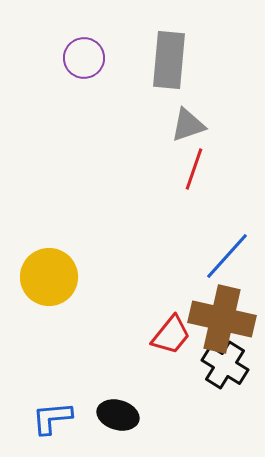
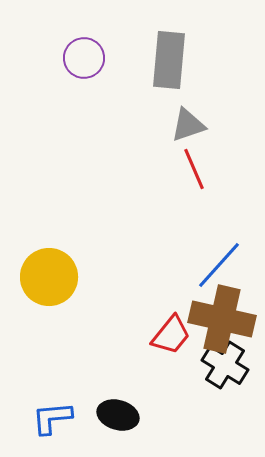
red line: rotated 42 degrees counterclockwise
blue line: moved 8 px left, 9 px down
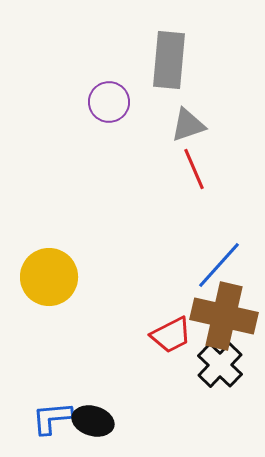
purple circle: moved 25 px right, 44 px down
brown cross: moved 2 px right, 3 px up
red trapezoid: rotated 24 degrees clockwise
black cross: moved 5 px left; rotated 12 degrees clockwise
black ellipse: moved 25 px left, 6 px down
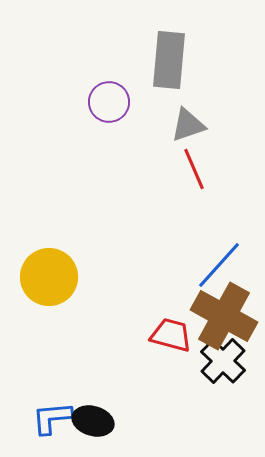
brown cross: rotated 16 degrees clockwise
red trapezoid: rotated 138 degrees counterclockwise
black cross: moved 3 px right, 4 px up
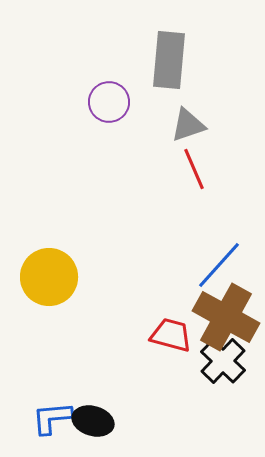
brown cross: moved 2 px right, 1 px down
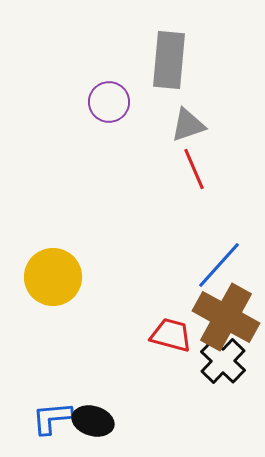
yellow circle: moved 4 px right
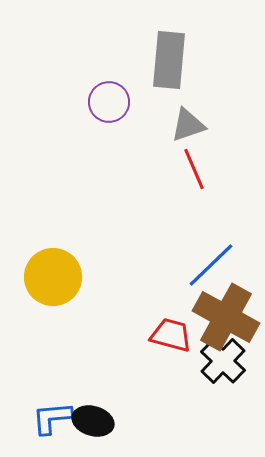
blue line: moved 8 px left; rotated 4 degrees clockwise
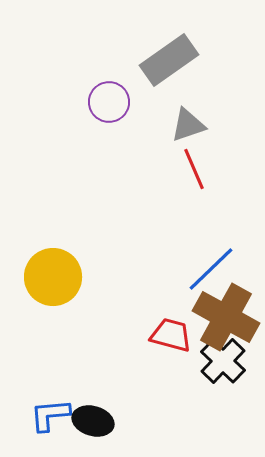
gray rectangle: rotated 50 degrees clockwise
blue line: moved 4 px down
blue L-shape: moved 2 px left, 3 px up
